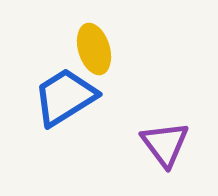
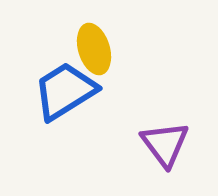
blue trapezoid: moved 6 px up
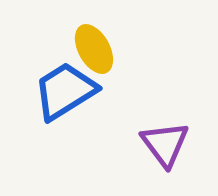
yellow ellipse: rotated 12 degrees counterclockwise
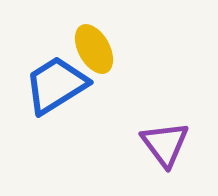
blue trapezoid: moved 9 px left, 6 px up
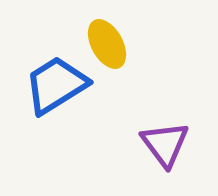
yellow ellipse: moved 13 px right, 5 px up
